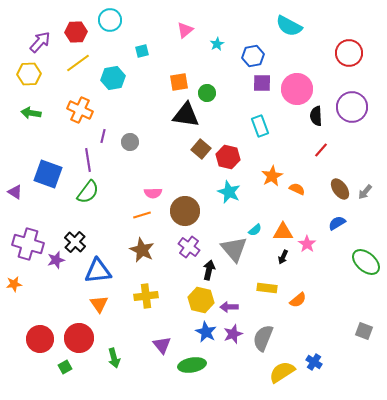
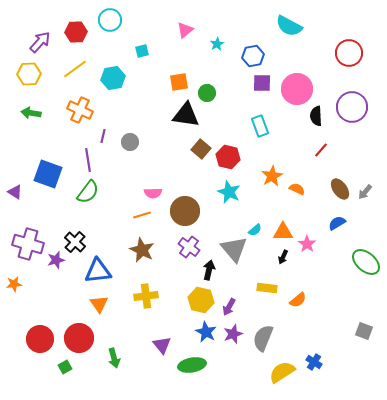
yellow line at (78, 63): moved 3 px left, 6 px down
purple arrow at (229, 307): rotated 60 degrees counterclockwise
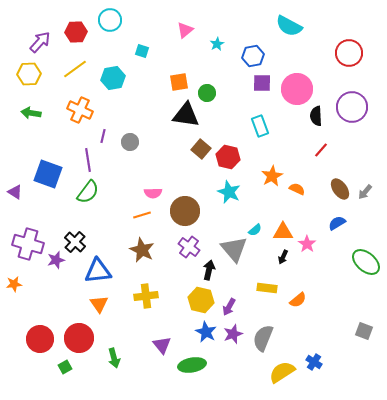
cyan square at (142, 51): rotated 32 degrees clockwise
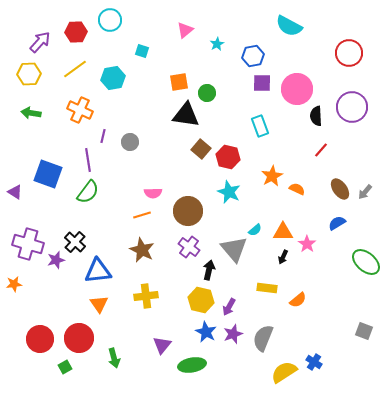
brown circle at (185, 211): moved 3 px right
purple triangle at (162, 345): rotated 18 degrees clockwise
yellow semicircle at (282, 372): moved 2 px right
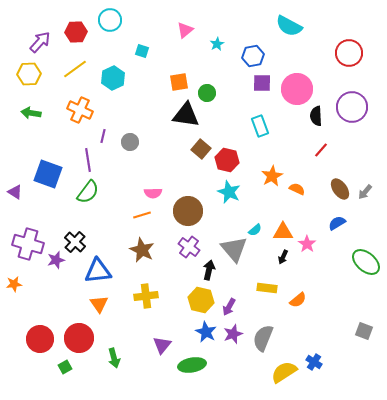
cyan hexagon at (113, 78): rotated 15 degrees counterclockwise
red hexagon at (228, 157): moved 1 px left, 3 px down
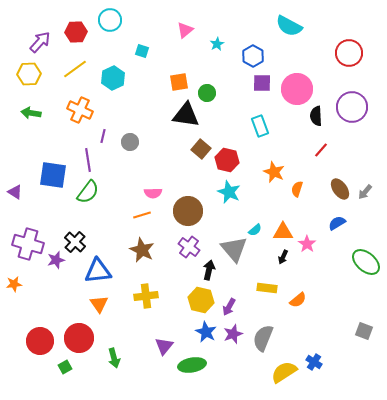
blue hexagon at (253, 56): rotated 20 degrees counterclockwise
blue square at (48, 174): moved 5 px right, 1 px down; rotated 12 degrees counterclockwise
orange star at (272, 176): moved 2 px right, 4 px up; rotated 20 degrees counterclockwise
orange semicircle at (297, 189): rotated 98 degrees counterclockwise
red circle at (40, 339): moved 2 px down
purple triangle at (162, 345): moved 2 px right, 1 px down
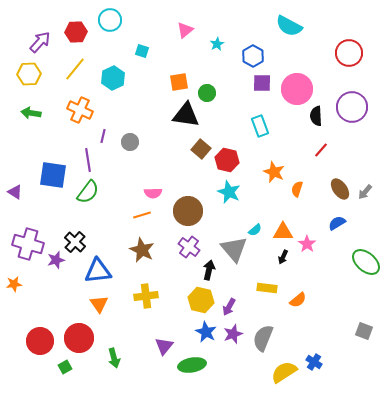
yellow line at (75, 69): rotated 15 degrees counterclockwise
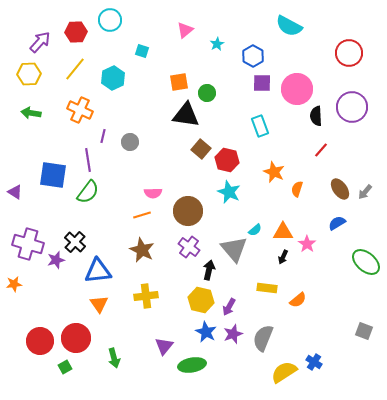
red circle at (79, 338): moved 3 px left
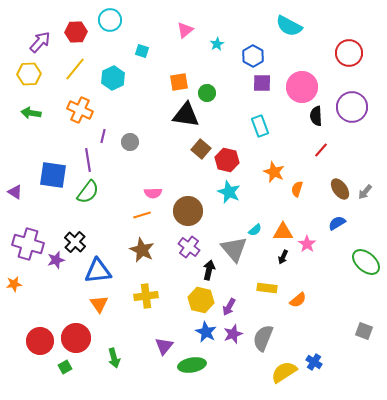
pink circle at (297, 89): moved 5 px right, 2 px up
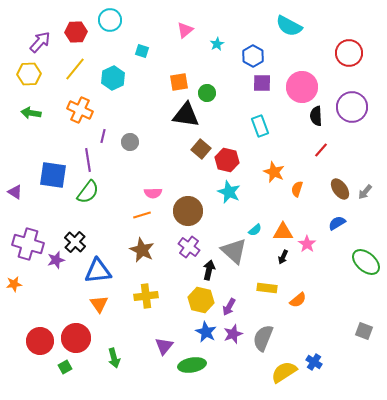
gray triangle at (234, 249): moved 2 px down; rotated 8 degrees counterclockwise
